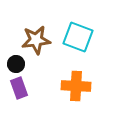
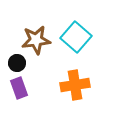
cyan square: moved 2 px left; rotated 20 degrees clockwise
black circle: moved 1 px right, 1 px up
orange cross: moved 1 px left, 1 px up; rotated 12 degrees counterclockwise
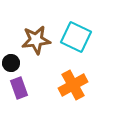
cyan square: rotated 16 degrees counterclockwise
black circle: moved 6 px left
orange cross: moved 2 px left; rotated 20 degrees counterclockwise
